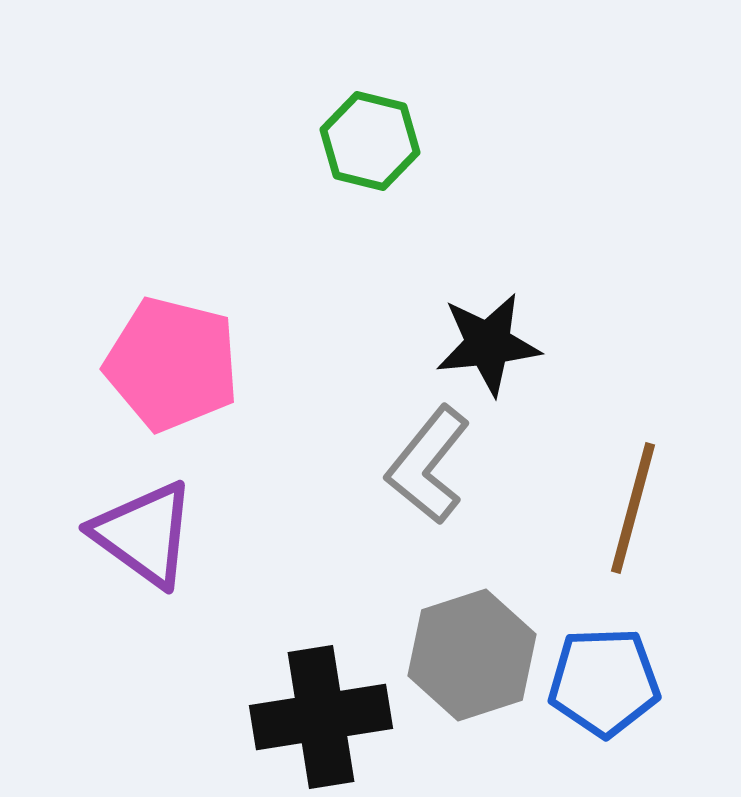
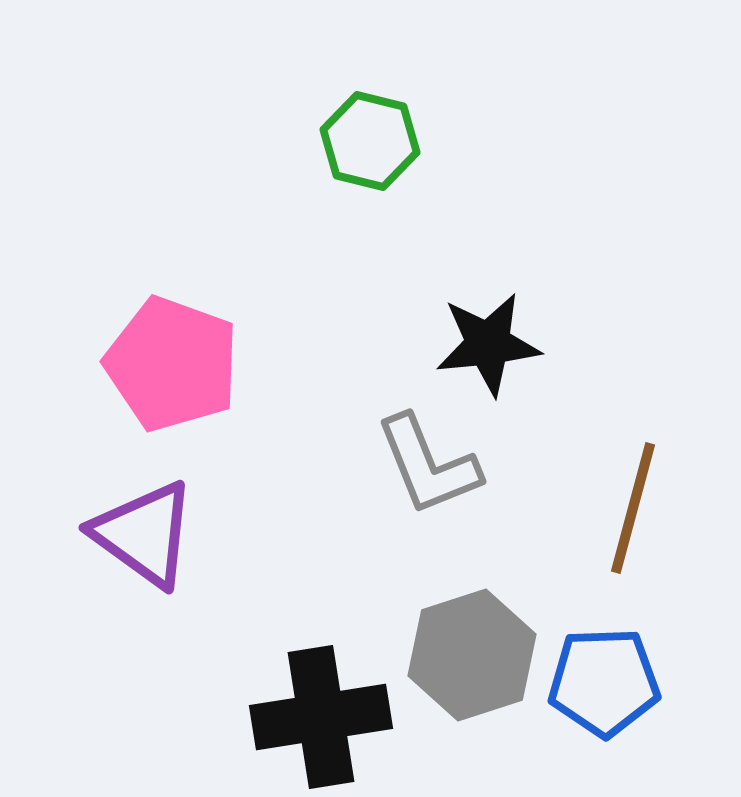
pink pentagon: rotated 6 degrees clockwise
gray L-shape: rotated 61 degrees counterclockwise
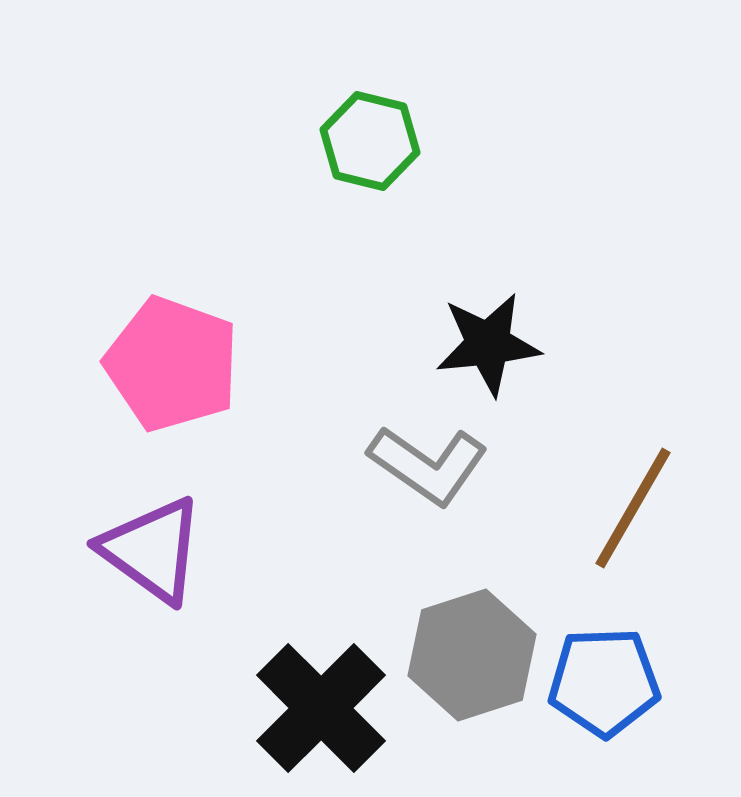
gray L-shape: rotated 33 degrees counterclockwise
brown line: rotated 15 degrees clockwise
purple triangle: moved 8 px right, 16 px down
black cross: moved 9 px up; rotated 36 degrees counterclockwise
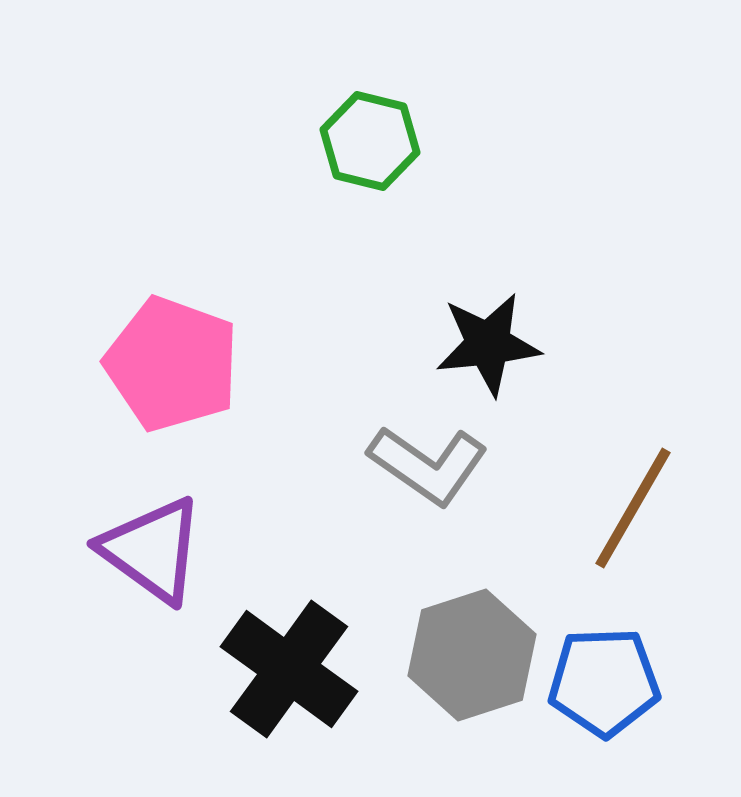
black cross: moved 32 px left, 39 px up; rotated 9 degrees counterclockwise
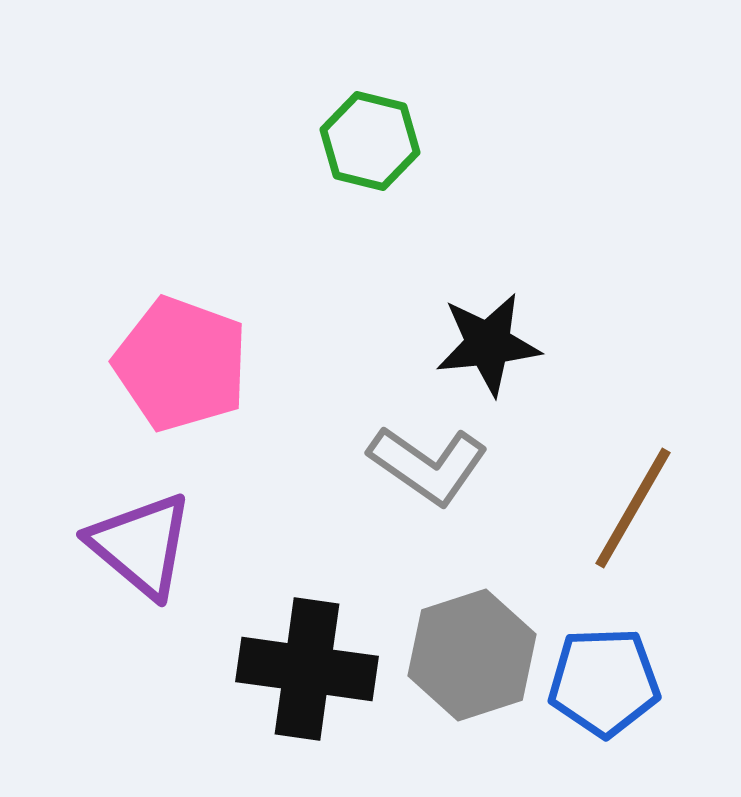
pink pentagon: moved 9 px right
purple triangle: moved 11 px left, 5 px up; rotated 4 degrees clockwise
black cross: moved 18 px right; rotated 28 degrees counterclockwise
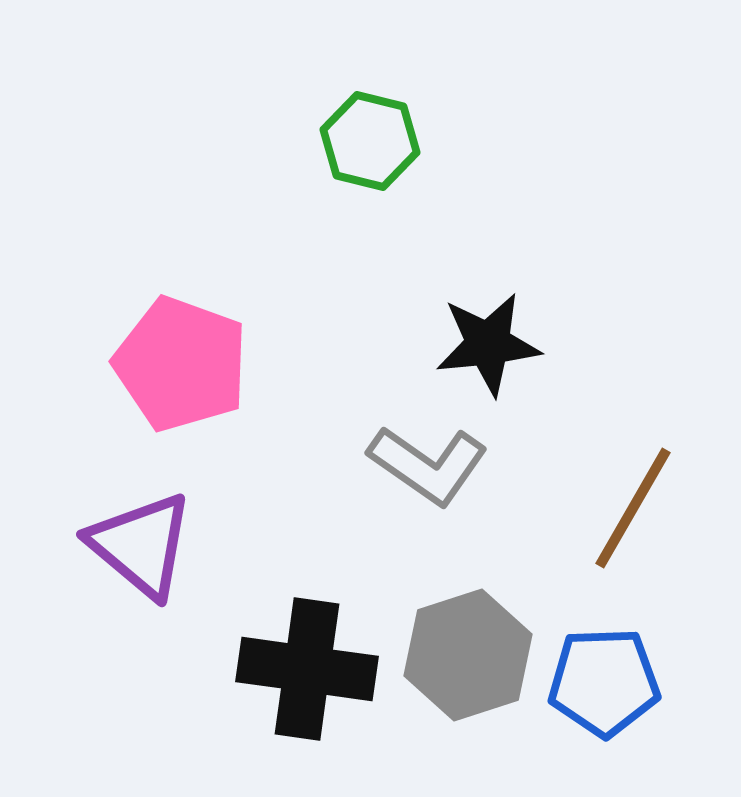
gray hexagon: moved 4 px left
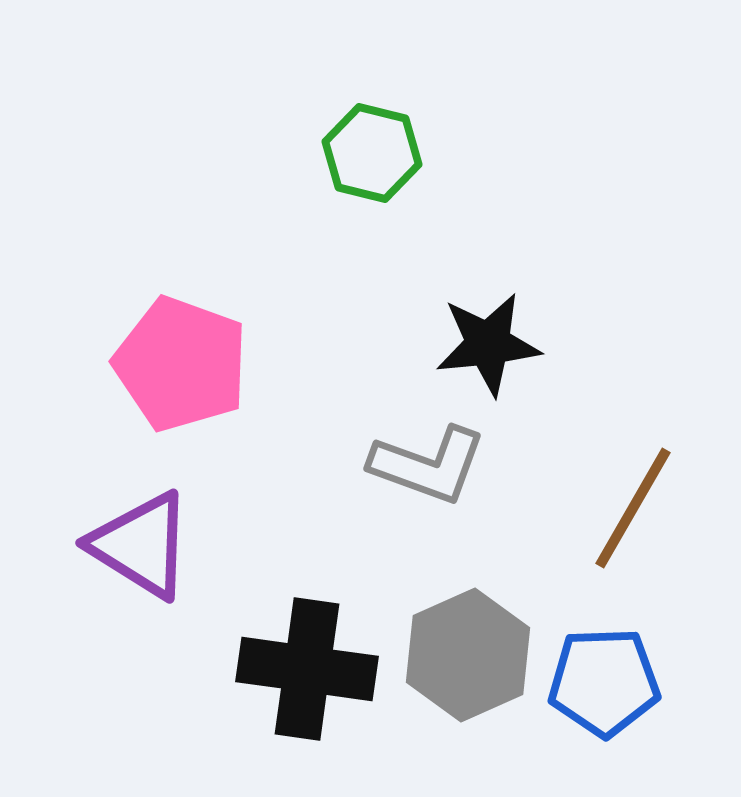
green hexagon: moved 2 px right, 12 px down
gray L-shape: rotated 15 degrees counterclockwise
purple triangle: rotated 8 degrees counterclockwise
gray hexagon: rotated 6 degrees counterclockwise
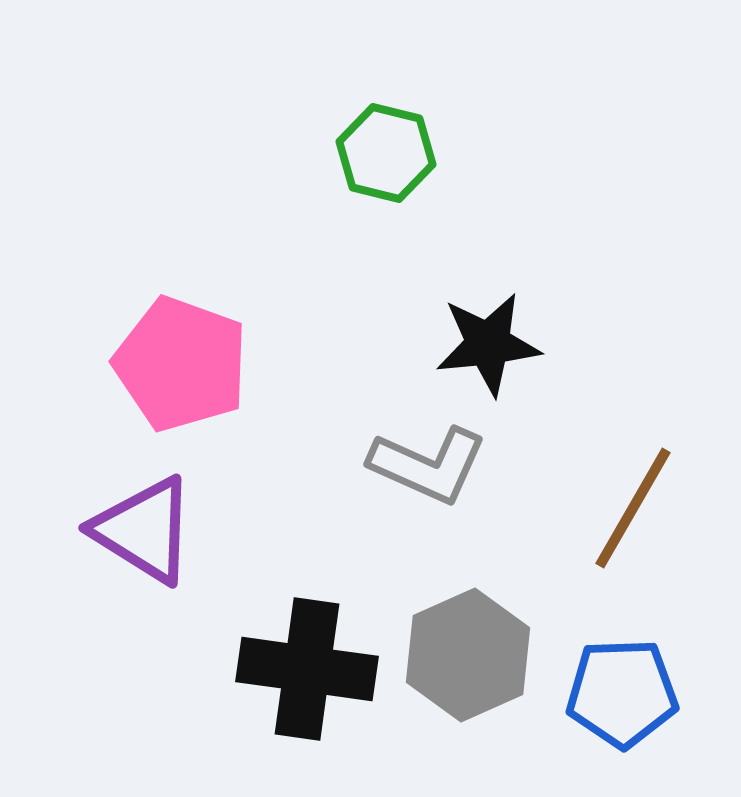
green hexagon: moved 14 px right
gray L-shape: rotated 4 degrees clockwise
purple triangle: moved 3 px right, 15 px up
blue pentagon: moved 18 px right, 11 px down
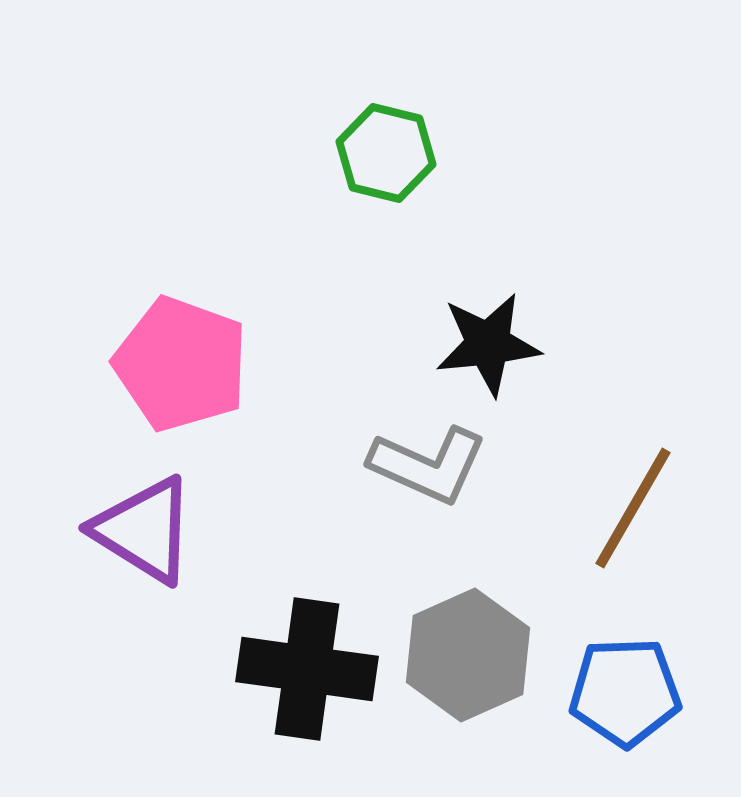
blue pentagon: moved 3 px right, 1 px up
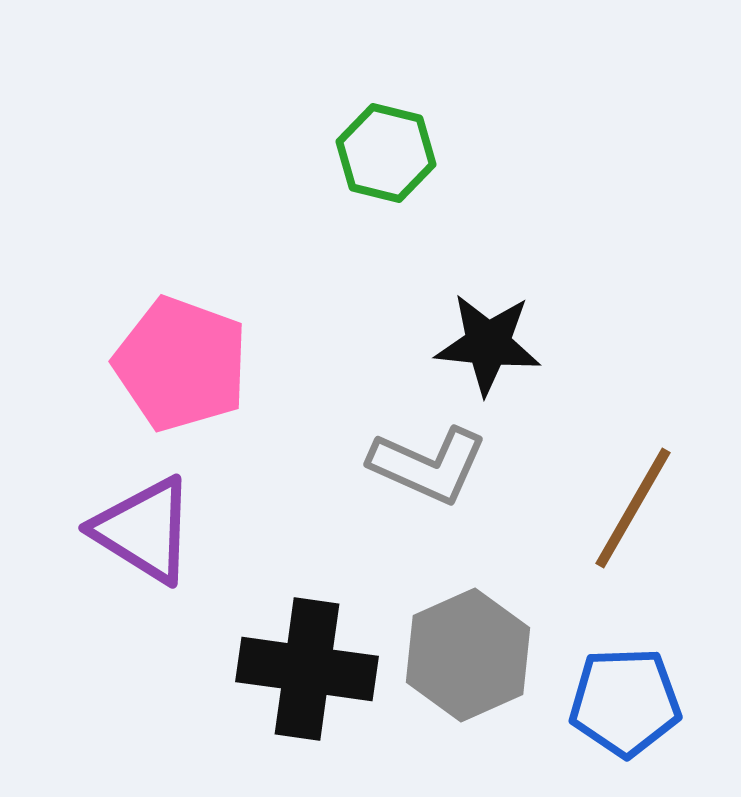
black star: rotated 12 degrees clockwise
blue pentagon: moved 10 px down
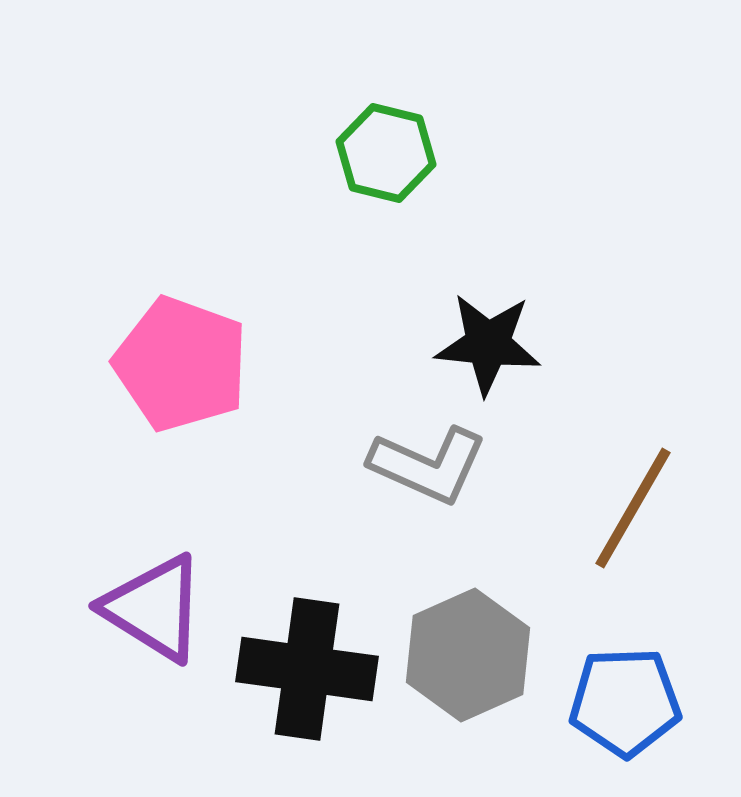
purple triangle: moved 10 px right, 78 px down
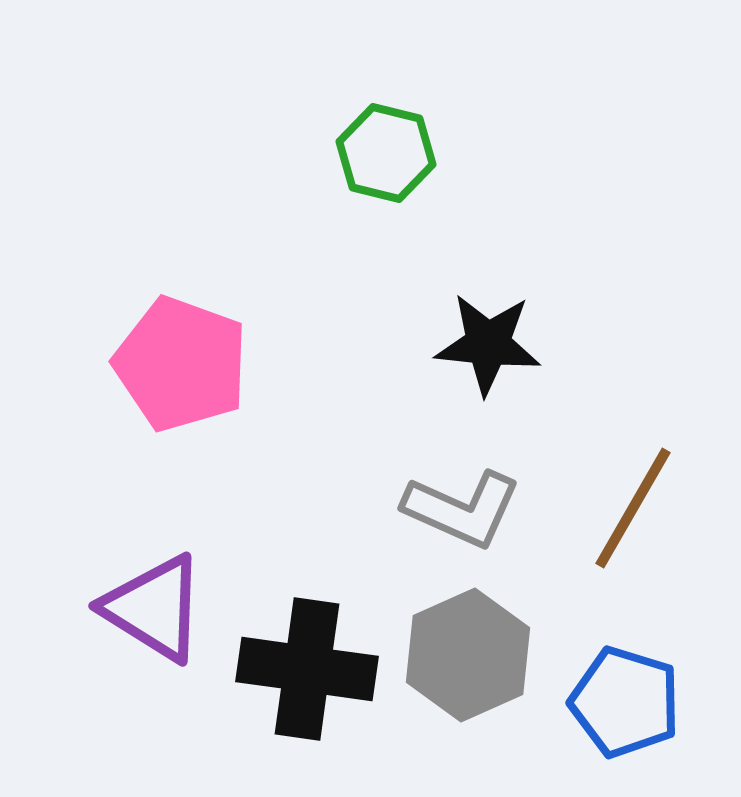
gray L-shape: moved 34 px right, 44 px down
blue pentagon: rotated 19 degrees clockwise
